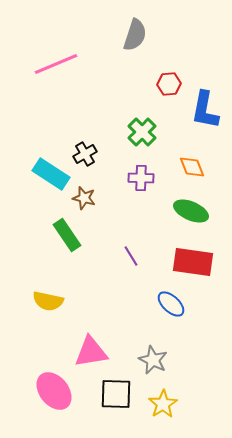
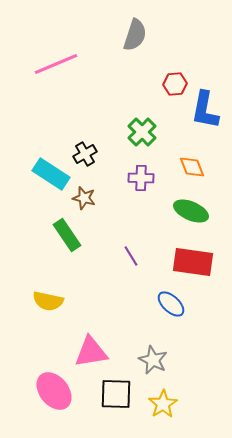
red hexagon: moved 6 px right
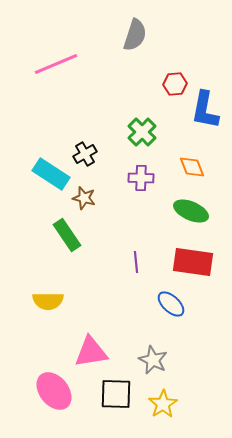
purple line: moved 5 px right, 6 px down; rotated 25 degrees clockwise
yellow semicircle: rotated 12 degrees counterclockwise
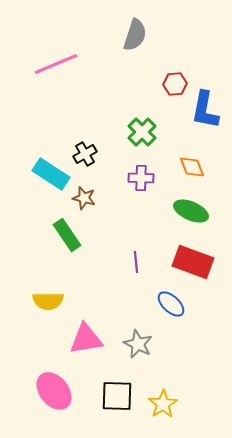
red rectangle: rotated 12 degrees clockwise
pink triangle: moved 5 px left, 13 px up
gray star: moved 15 px left, 16 px up
black square: moved 1 px right, 2 px down
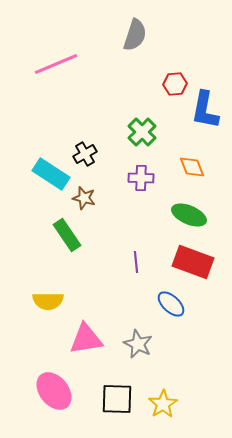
green ellipse: moved 2 px left, 4 px down
black square: moved 3 px down
